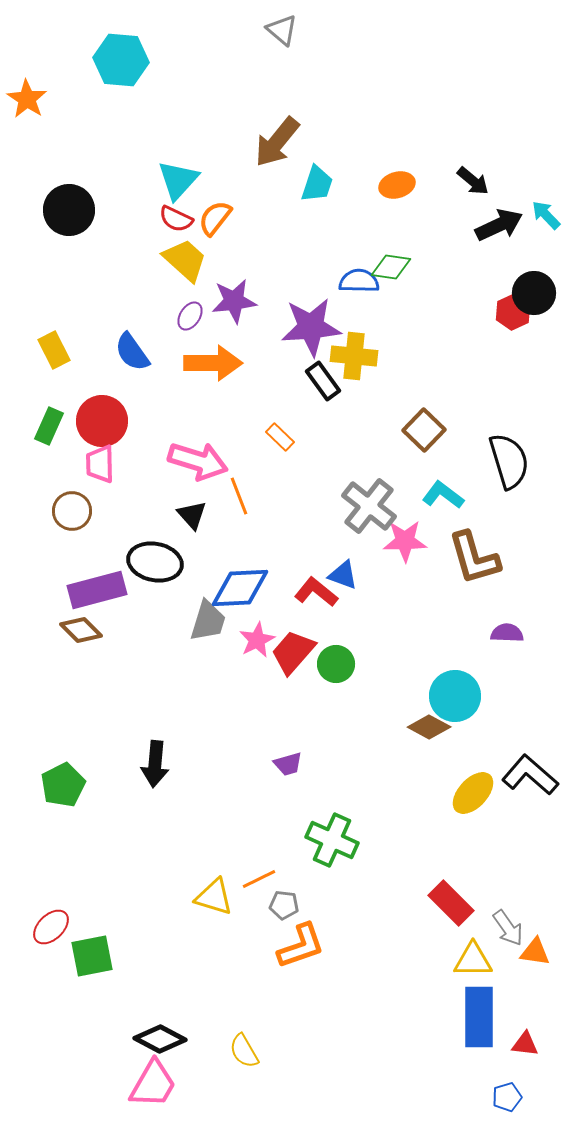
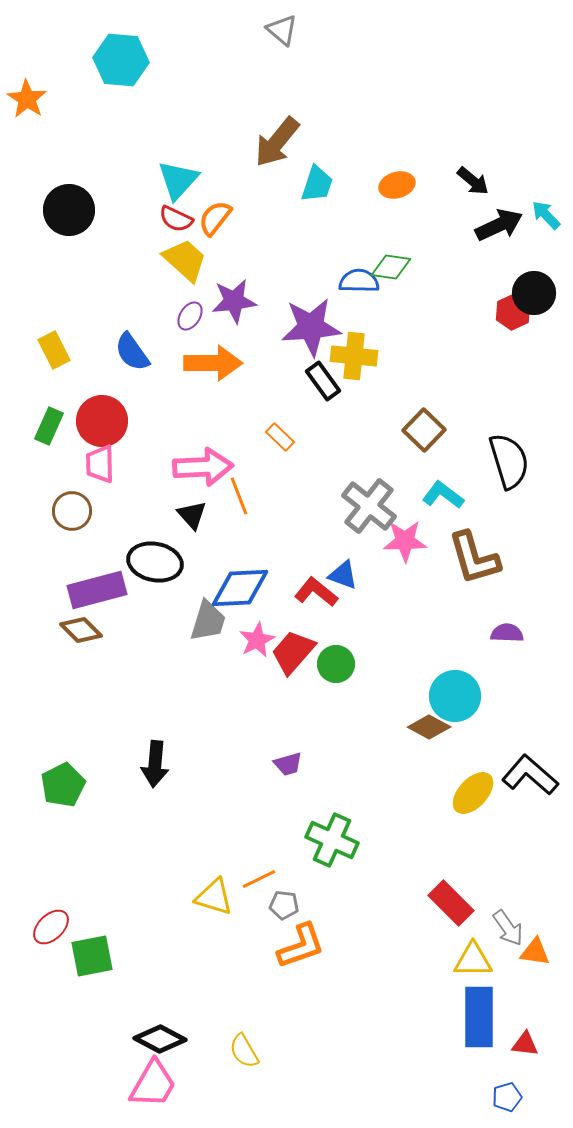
pink arrow at (198, 461): moved 5 px right, 6 px down; rotated 20 degrees counterclockwise
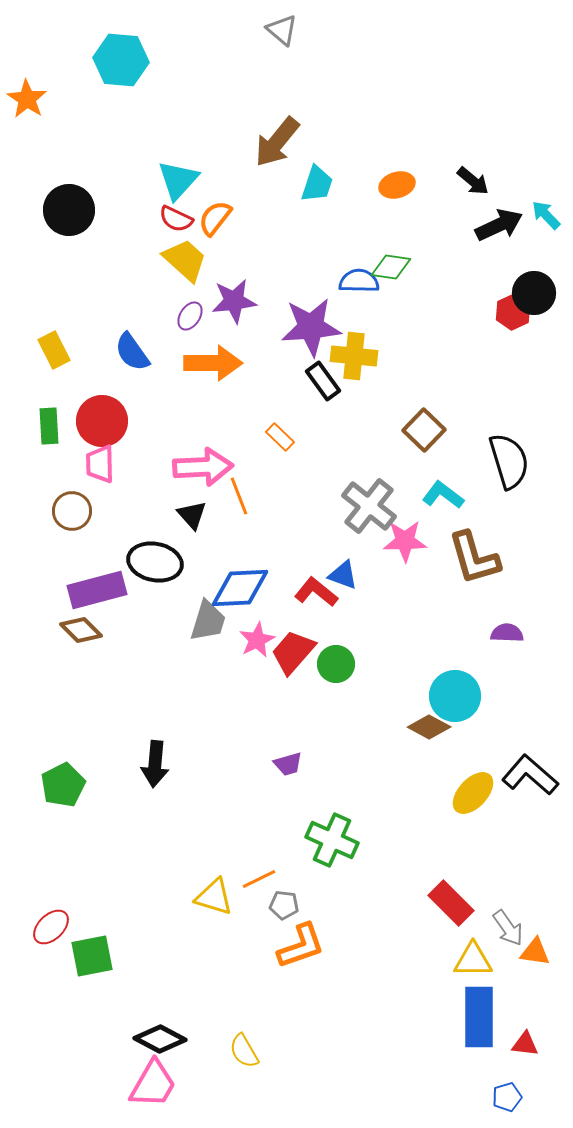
green rectangle at (49, 426): rotated 27 degrees counterclockwise
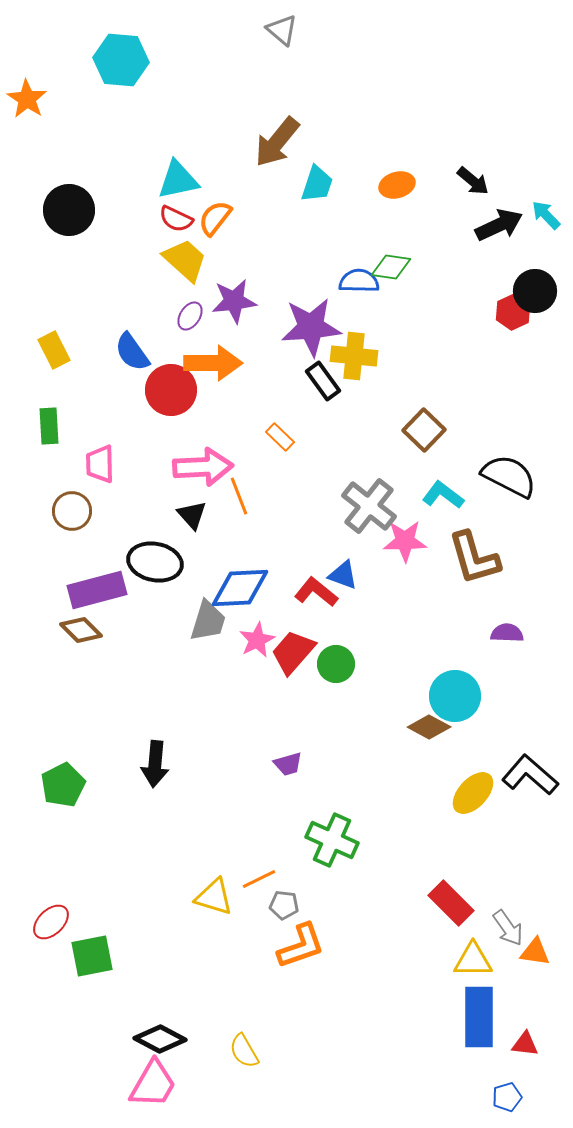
cyan triangle at (178, 180): rotated 36 degrees clockwise
black circle at (534, 293): moved 1 px right, 2 px up
red circle at (102, 421): moved 69 px right, 31 px up
black semicircle at (509, 461): moved 15 px down; rotated 46 degrees counterclockwise
red ellipse at (51, 927): moved 5 px up
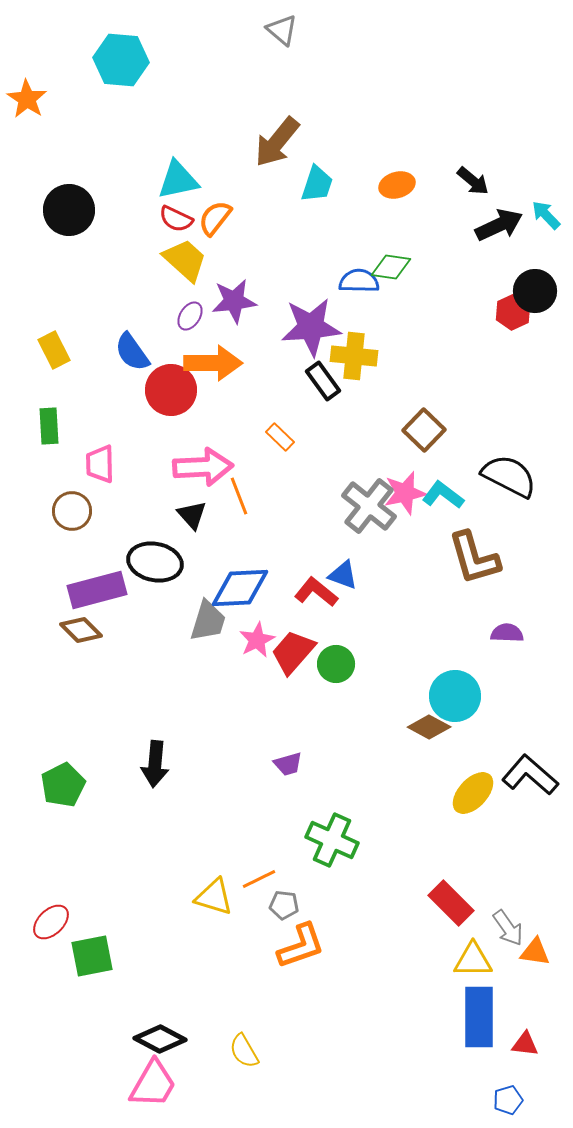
pink star at (405, 541): moved 48 px up; rotated 12 degrees counterclockwise
blue pentagon at (507, 1097): moved 1 px right, 3 px down
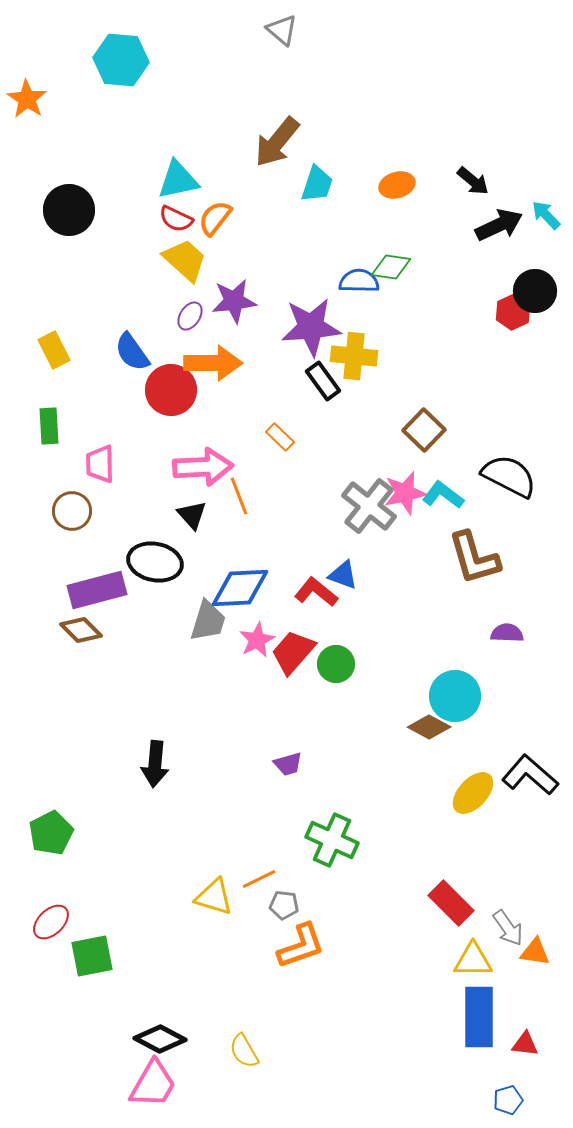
green pentagon at (63, 785): moved 12 px left, 48 px down
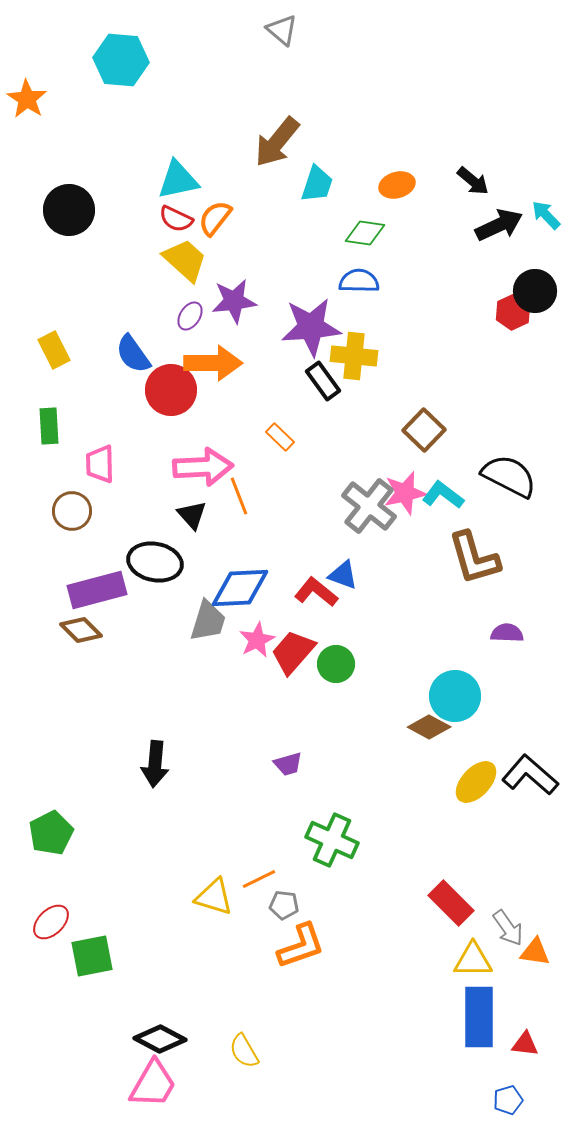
green diamond at (391, 267): moved 26 px left, 34 px up
blue semicircle at (132, 352): moved 1 px right, 2 px down
yellow ellipse at (473, 793): moved 3 px right, 11 px up
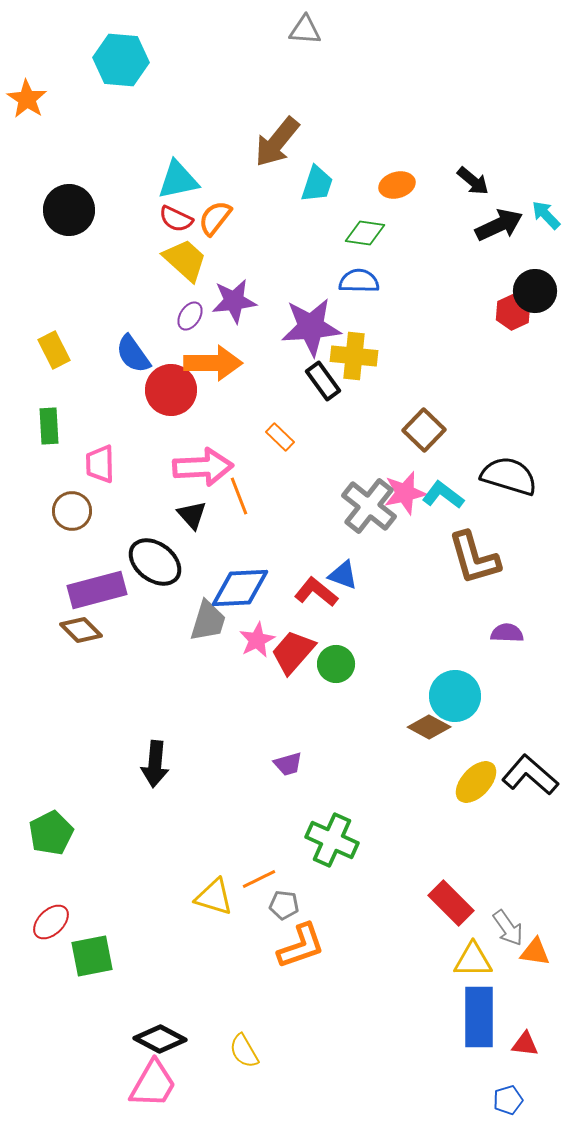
gray triangle at (282, 30): moved 23 px right; rotated 36 degrees counterclockwise
black semicircle at (509, 476): rotated 10 degrees counterclockwise
black ellipse at (155, 562): rotated 26 degrees clockwise
